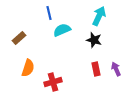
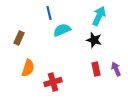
brown rectangle: rotated 24 degrees counterclockwise
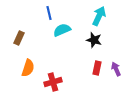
red rectangle: moved 1 px right, 1 px up; rotated 24 degrees clockwise
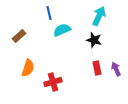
brown rectangle: moved 2 px up; rotated 24 degrees clockwise
red rectangle: rotated 24 degrees counterclockwise
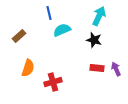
red rectangle: rotated 72 degrees counterclockwise
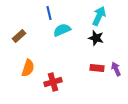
black star: moved 2 px right, 2 px up
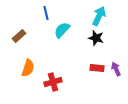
blue line: moved 3 px left
cyan semicircle: rotated 24 degrees counterclockwise
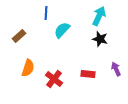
blue line: rotated 16 degrees clockwise
black star: moved 4 px right, 1 px down
red rectangle: moved 9 px left, 6 px down
red cross: moved 1 px right, 3 px up; rotated 36 degrees counterclockwise
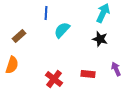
cyan arrow: moved 4 px right, 3 px up
orange semicircle: moved 16 px left, 3 px up
